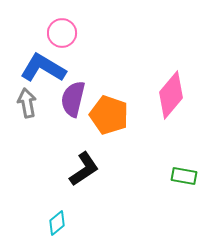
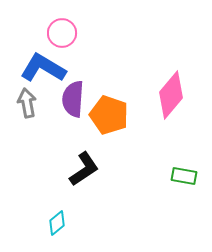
purple semicircle: rotated 9 degrees counterclockwise
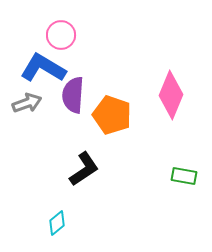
pink circle: moved 1 px left, 2 px down
pink diamond: rotated 18 degrees counterclockwise
purple semicircle: moved 4 px up
gray arrow: rotated 80 degrees clockwise
orange pentagon: moved 3 px right
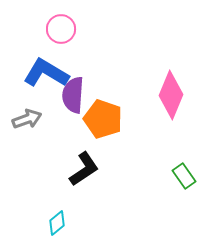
pink circle: moved 6 px up
blue L-shape: moved 3 px right, 5 px down
gray arrow: moved 16 px down
orange pentagon: moved 9 px left, 4 px down
green rectangle: rotated 45 degrees clockwise
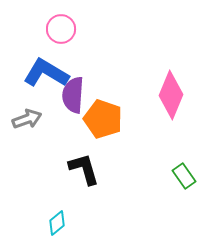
black L-shape: rotated 72 degrees counterclockwise
